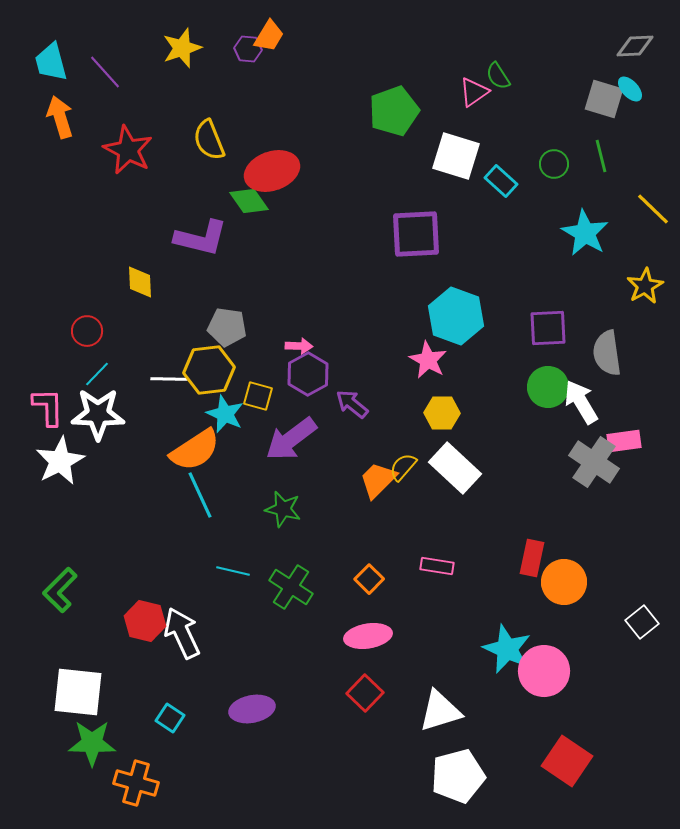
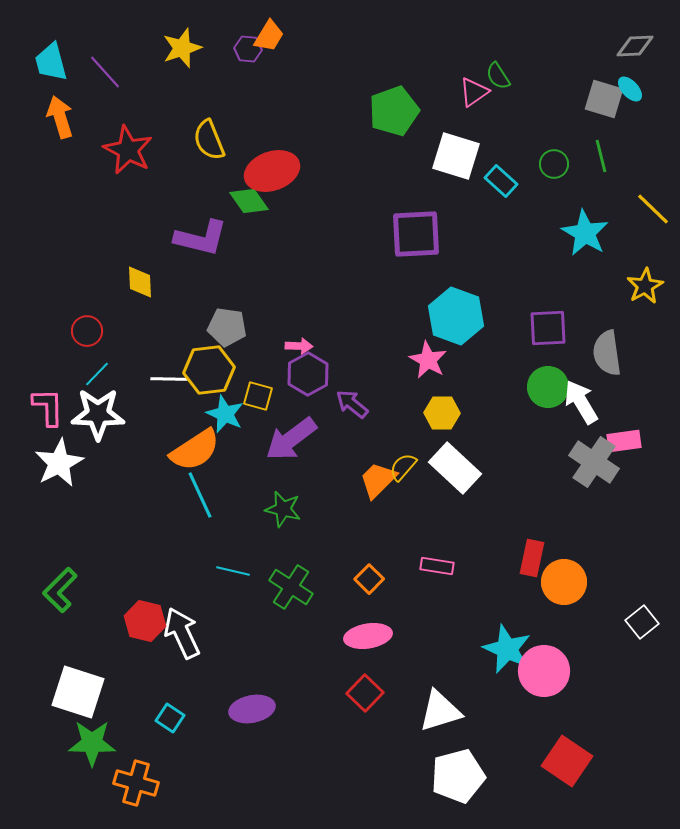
white star at (60, 461): moved 1 px left, 2 px down
white square at (78, 692): rotated 12 degrees clockwise
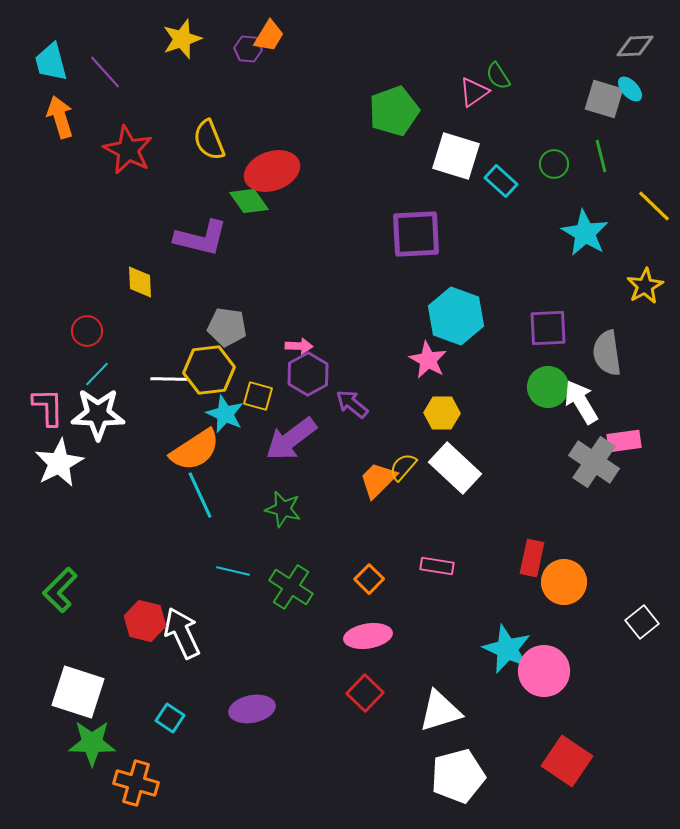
yellow star at (182, 48): moved 9 px up
yellow line at (653, 209): moved 1 px right, 3 px up
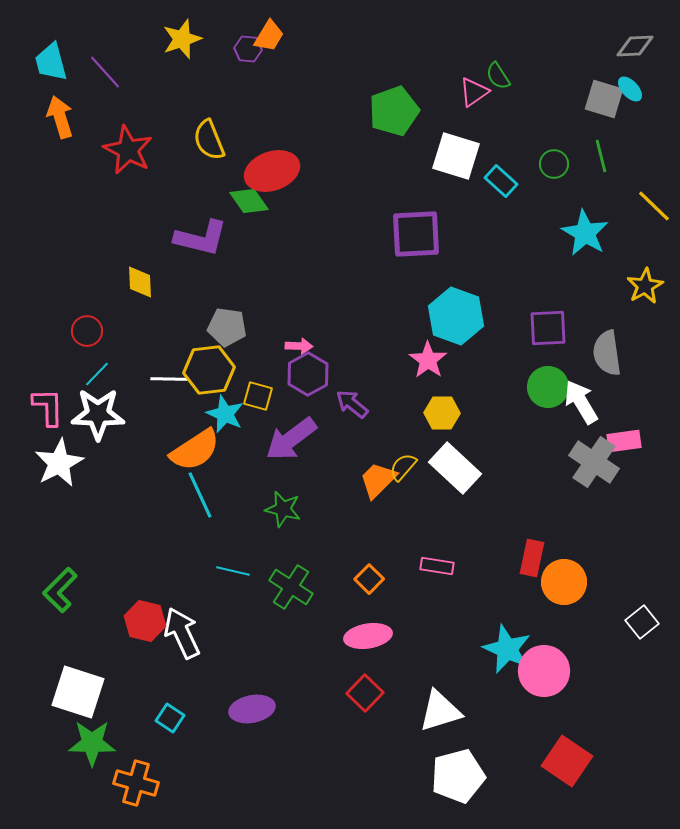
pink star at (428, 360): rotated 6 degrees clockwise
